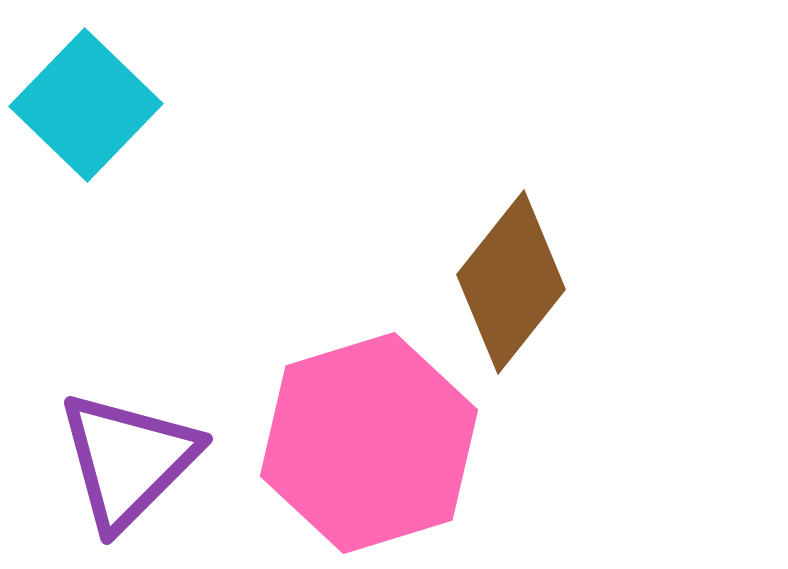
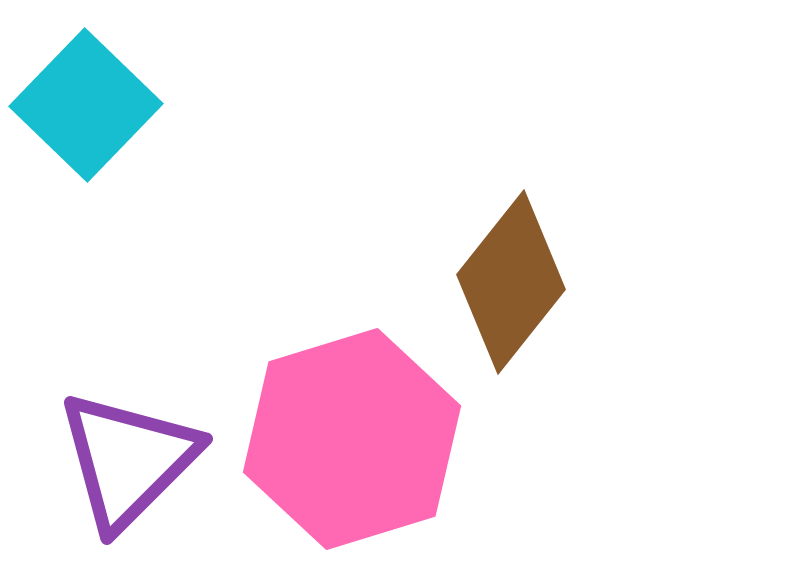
pink hexagon: moved 17 px left, 4 px up
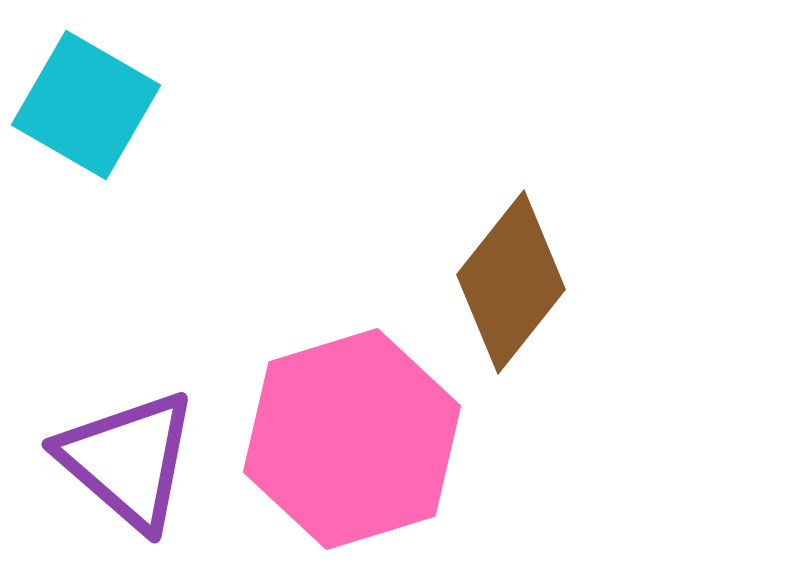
cyan square: rotated 14 degrees counterclockwise
purple triangle: rotated 34 degrees counterclockwise
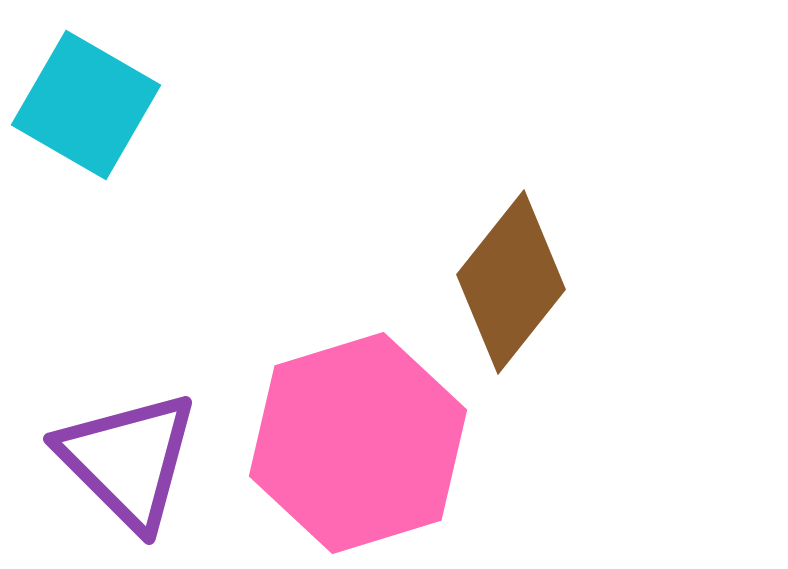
pink hexagon: moved 6 px right, 4 px down
purple triangle: rotated 4 degrees clockwise
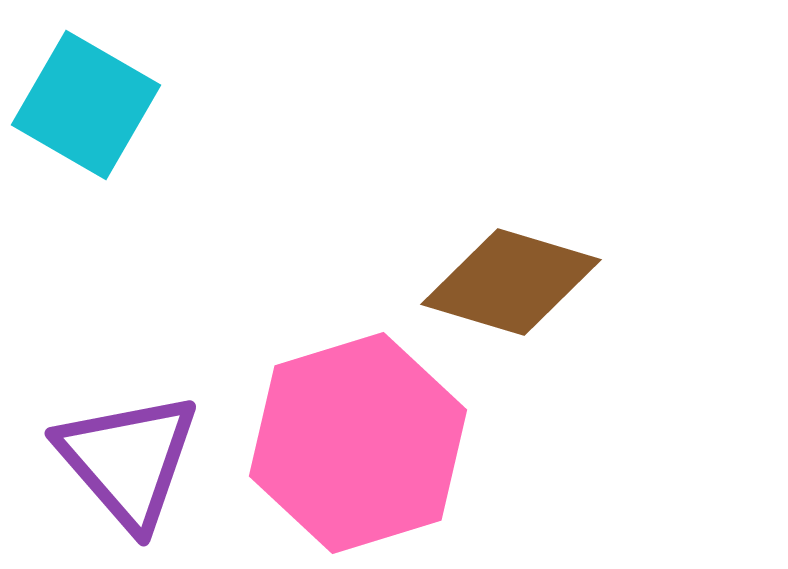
brown diamond: rotated 68 degrees clockwise
purple triangle: rotated 4 degrees clockwise
